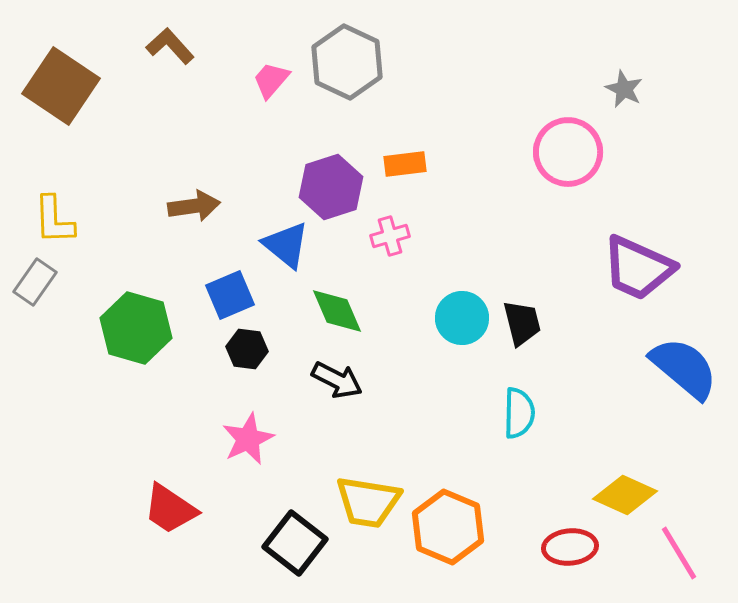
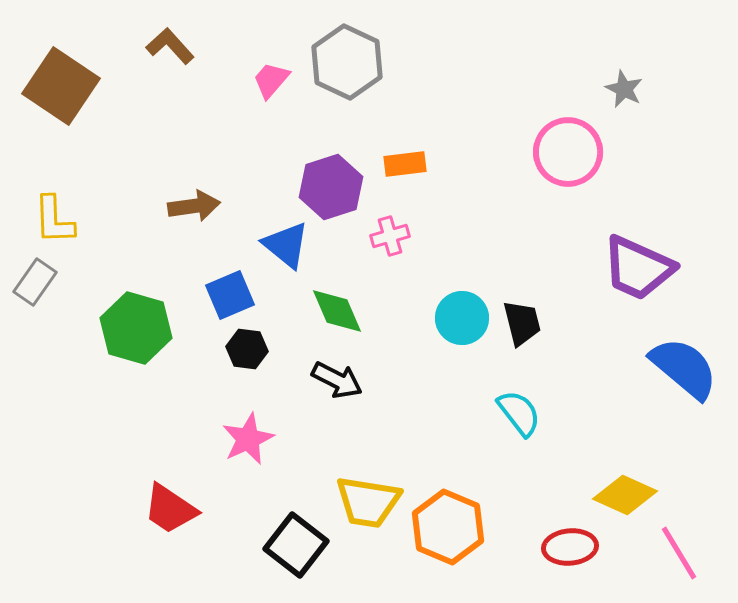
cyan semicircle: rotated 39 degrees counterclockwise
black square: moved 1 px right, 2 px down
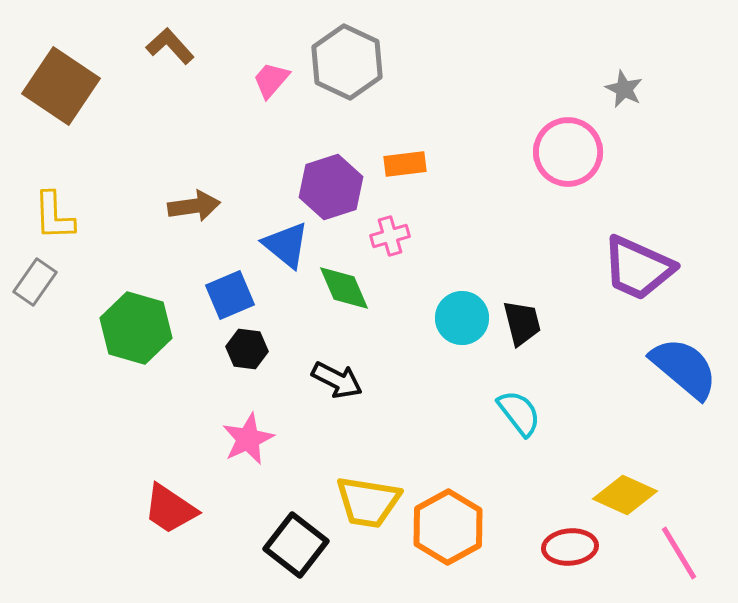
yellow L-shape: moved 4 px up
green diamond: moved 7 px right, 23 px up
orange hexagon: rotated 8 degrees clockwise
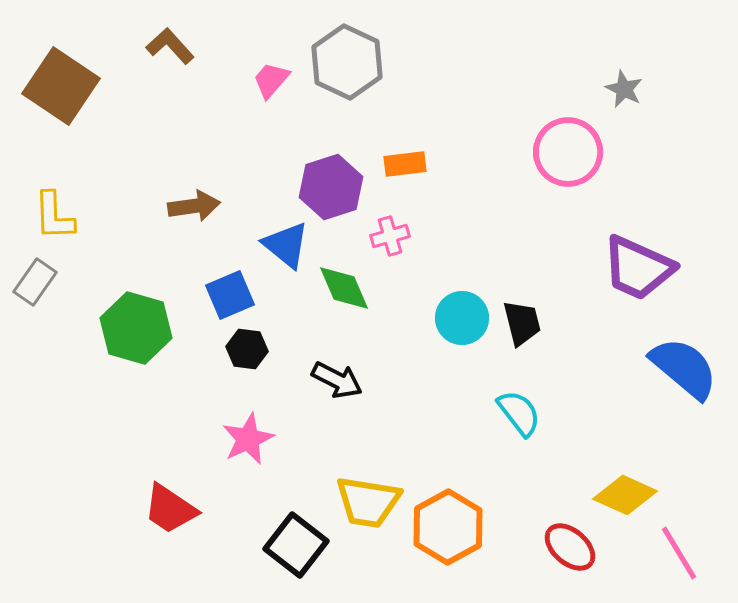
red ellipse: rotated 46 degrees clockwise
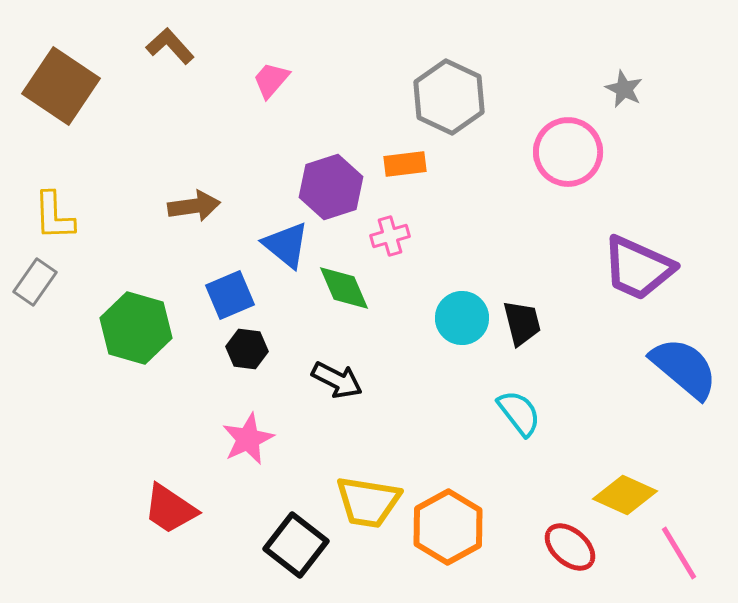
gray hexagon: moved 102 px right, 35 px down
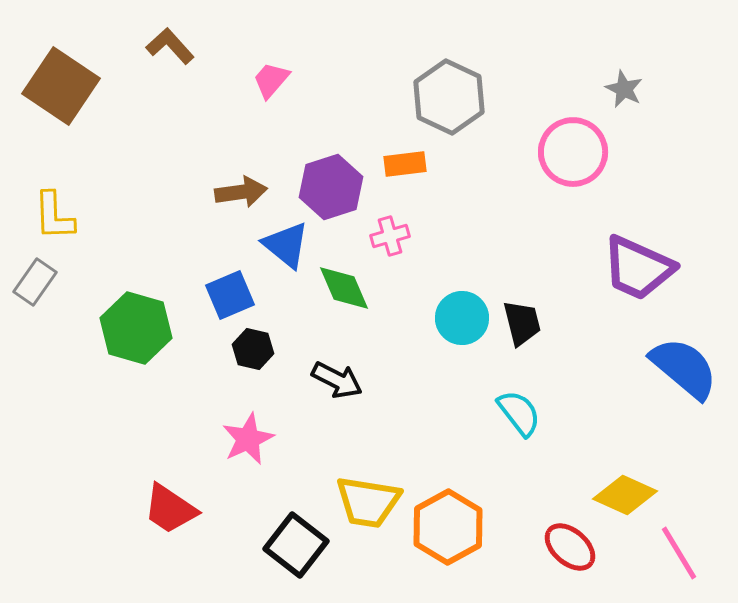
pink circle: moved 5 px right
brown arrow: moved 47 px right, 14 px up
black hexagon: moved 6 px right; rotated 6 degrees clockwise
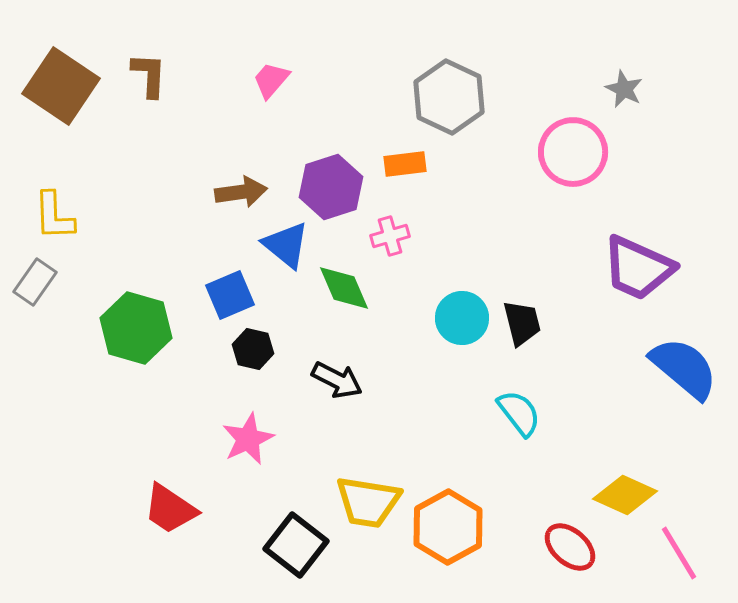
brown L-shape: moved 21 px left, 29 px down; rotated 45 degrees clockwise
